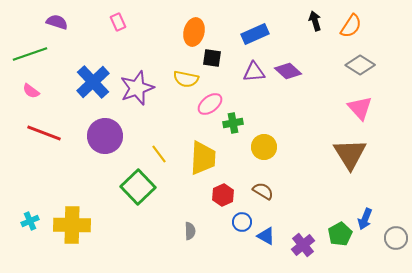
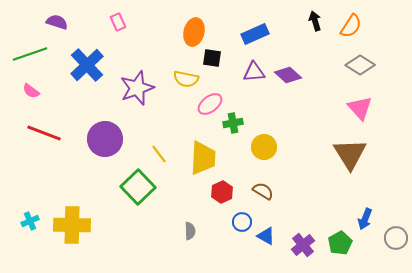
purple diamond: moved 4 px down
blue cross: moved 6 px left, 17 px up
purple circle: moved 3 px down
red hexagon: moved 1 px left, 3 px up
green pentagon: moved 9 px down
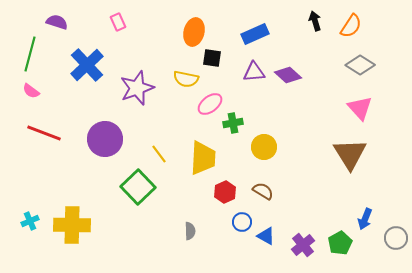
green line: rotated 56 degrees counterclockwise
red hexagon: moved 3 px right
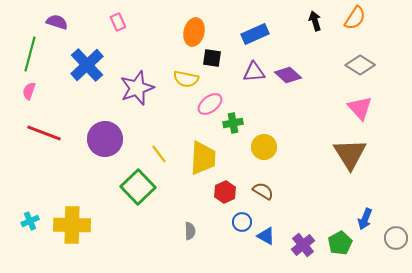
orange semicircle: moved 4 px right, 8 px up
pink semicircle: moved 2 px left; rotated 72 degrees clockwise
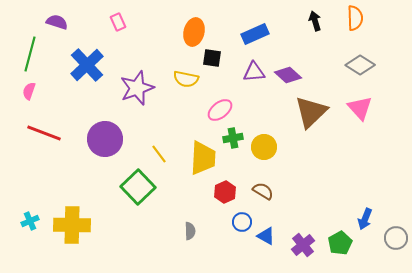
orange semicircle: rotated 35 degrees counterclockwise
pink ellipse: moved 10 px right, 6 px down
green cross: moved 15 px down
brown triangle: moved 39 px left, 42 px up; rotated 18 degrees clockwise
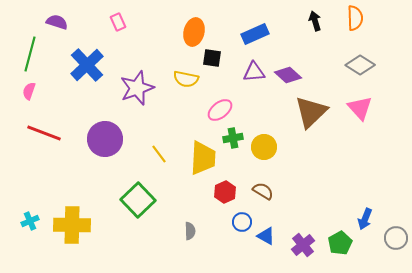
green square: moved 13 px down
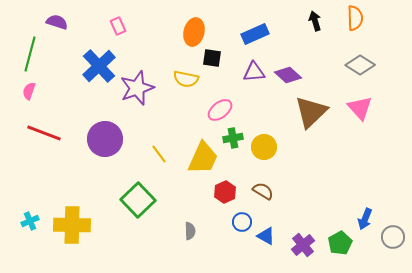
pink rectangle: moved 4 px down
blue cross: moved 12 px right, 1 px down
yellow trapezoid: rotated 21 degrees clockwise
gray circle: moved 3 px left, 1 px up
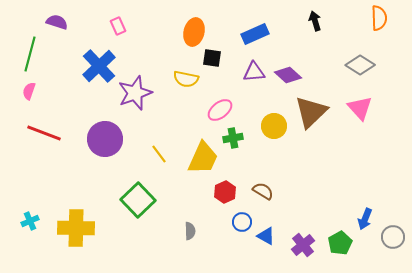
orange semicircle: moved 24 px right
purple star: moved 2 px left, 5 px down
yellow circle: moved 10 px right, 21 px up
yellow cross: moved 4 px right, 3 px down
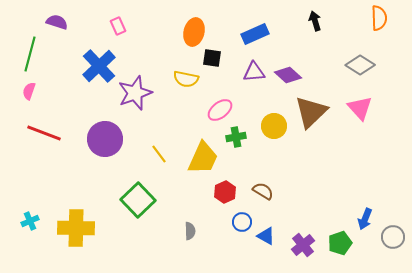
green cross: moved 3 px right, 1 px up
green pentagon: rotated 10 degrees clockwise
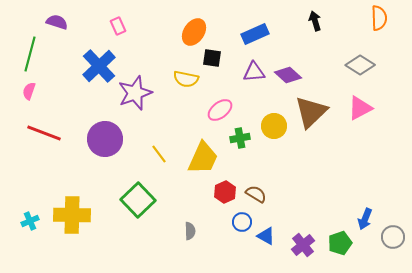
orange ellipse: rotated 20 degrees clockwise
pink triangle: rotated 44 degrees clockwise
green cross: moved 4 px right, 1 px down
brown semicircle: moved 7 px left, 3 px down
yellow cross: moved 4 px left, 13 px up
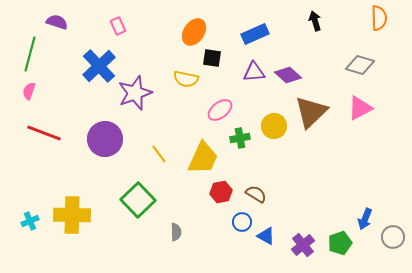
gray diamond: rotated 16 degrees counterclockwise
red hexagon: moved 4 px left; rotated 15 degrees clockwise
gray semicircle: moved 14 px left, 1 px down
